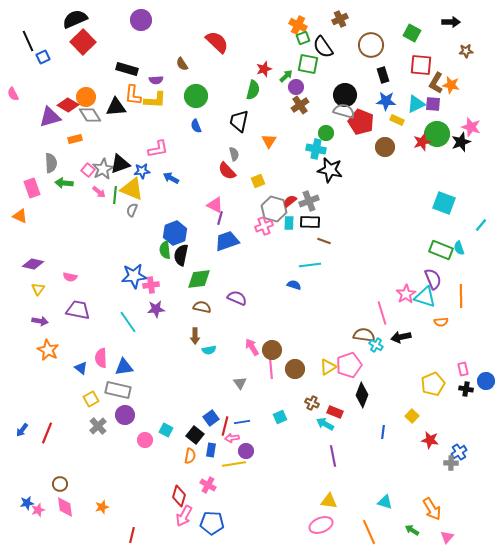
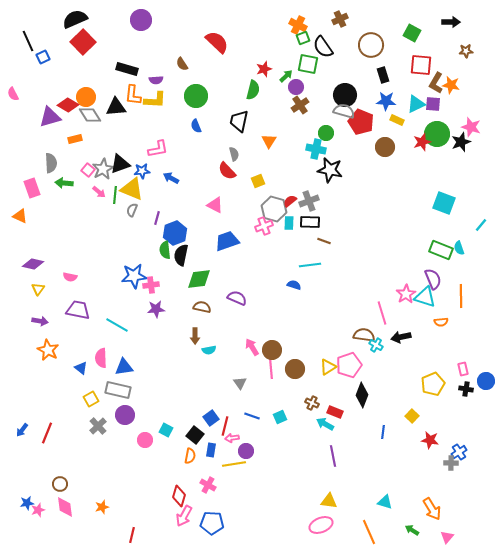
purple line at (220, 218): moved 63 px left
cyan line at (128, 322): moved 11 px left, 3 px down; rotated 25 degrees counterclockwise
blue line at (242, 422): moved 10 px right, 6 px up; rotated 28 degrees clockwise
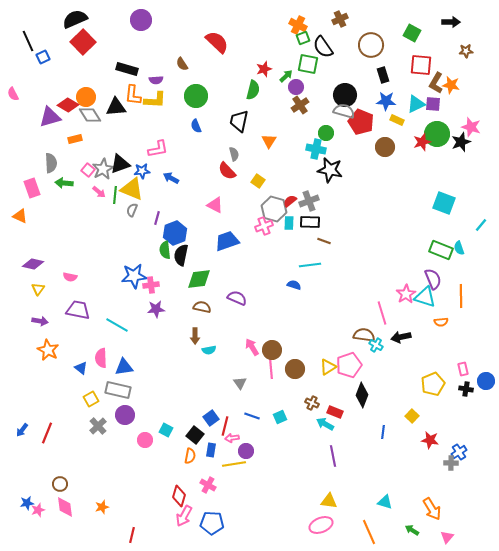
yellow square at (258, 181): rotated 32 degrees counterclockwise
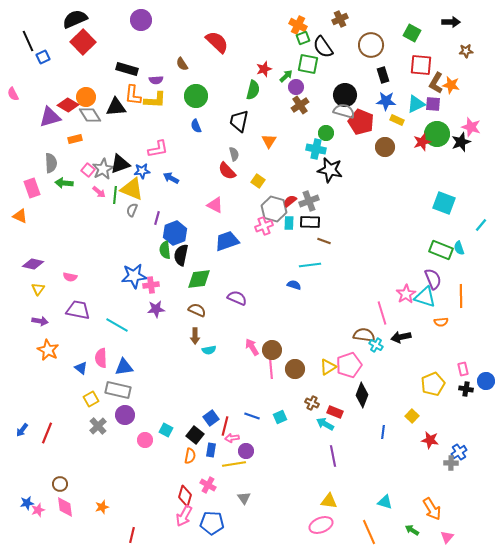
brown semicircle at (202, 307): moved 5 px left, 3 px down; rotated 12 degrees clockwise
gray triangle at (240, 383): moved 4 px right, 115 px down
red diamond at (179, 496): moved 6 px right
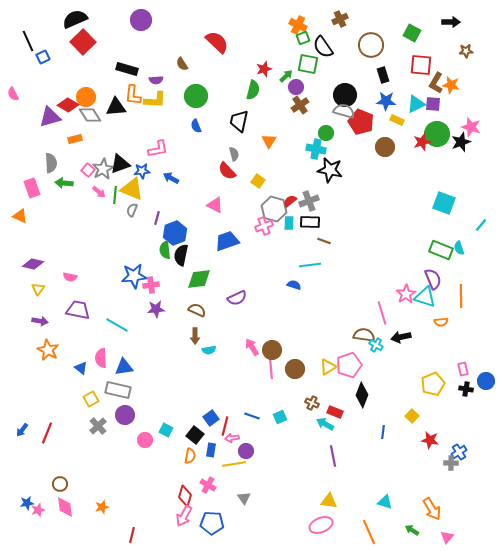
purple semicircle at (237, 298): rotated 132 degrees clockwise
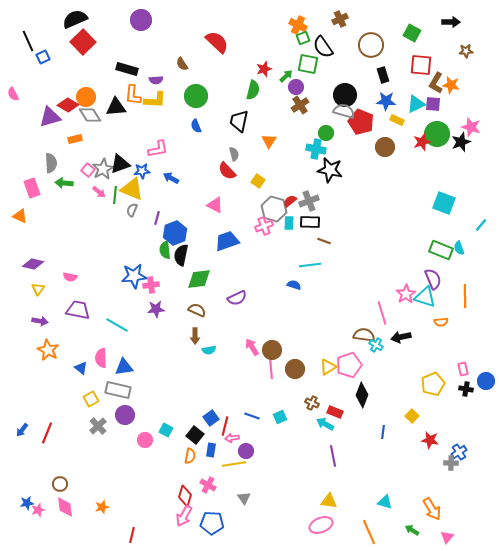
orange line at (461, 296): moved 4 px right
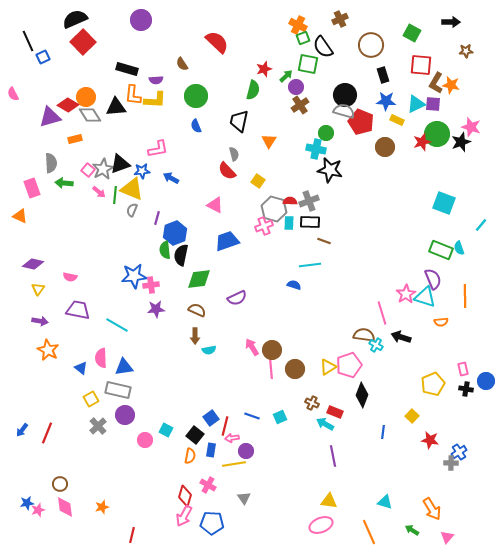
red semicircle at (290, 201): rotated 40 degrees clockwise
black arrow at (401, 337): rotated 30 degrees clockwise
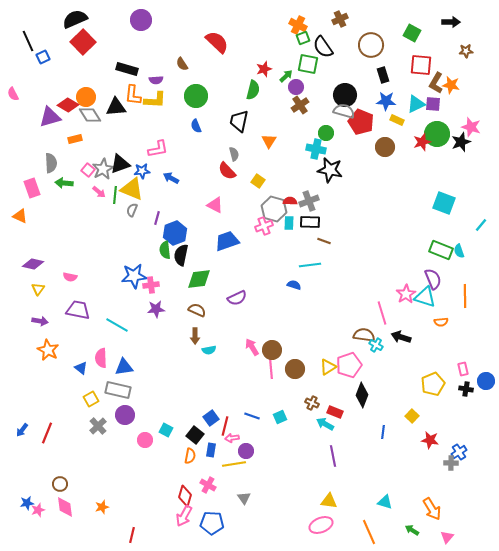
cyan semicircle at (459, 248): moved 3 px down
